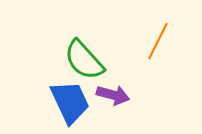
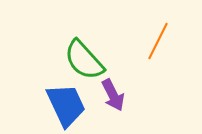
purple arrow: rotated 48 degrees clockwise
blue trapezoid: moved 4 px left, 3 px down
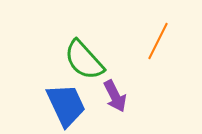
purple arrow: moved 2 px right, 1 px down
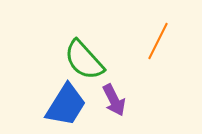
purple arrow: moved 1 px left, 4 px down
blue trapezoid: rotated 57 degrees clockwise
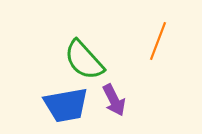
orange line: rotated 6 degrees counterclockwise
blue trapezoid: rotated 48 degrees clockwise
